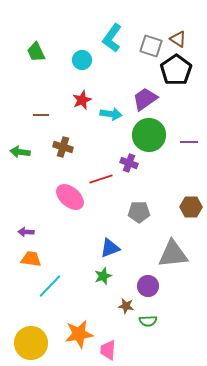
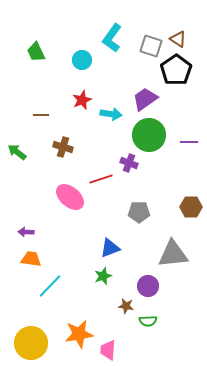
green arrow: moved 3 px left; rotated 30 degrees clockwise
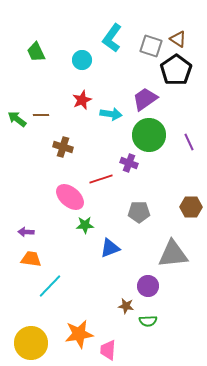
purple line: rotated 66 degrees clockwise
green arrow: moved 33 px up
green star: moved 18 px left, 51 px up; rotated 18 degrees clockwise
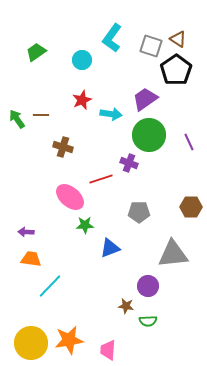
green trapezoid: rotated 80 degrees clockwise
green arrow: rotated 18 degrees clockwise
orange star: moved 10 px left, 6 px down
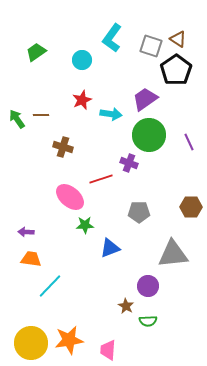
brown star: rotated 21 degrees clockwise
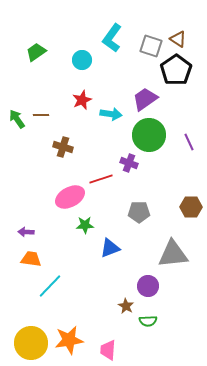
pink ellipse: rotated 68 degrees counterclockwise
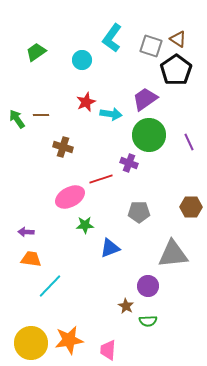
red star: moved 4 px right, 2 px down
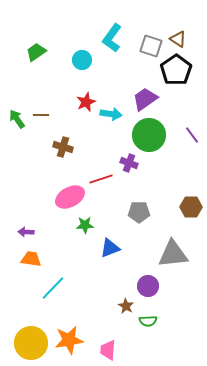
purple line: moved 3 px right, 7 px up; rotated 12 degrees counterclockwise
cyan line: moved 3 px right, 2 px down
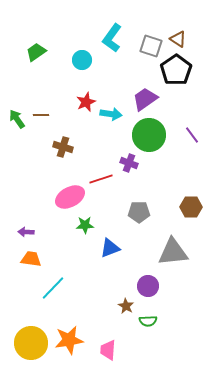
gray triangle: moved 2 px up
